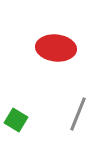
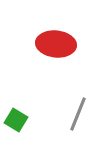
red ellipse: moved 4 px up
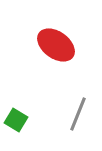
red ellipse: moved 1 px down; rotated 30 degrees clockwise
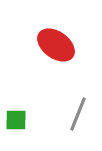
green square: rotated 30 degrees counterclockwise
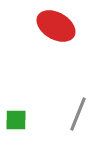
red ellipse: moved 19 px up; rotated 6 degrees counterclockwise
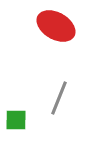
gray line: moved 19 px left, 16 px up
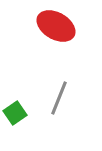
green square: moved 1 px left, 7 px up; rotated 35 degrees counterclockwise
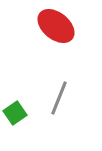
red ellipse: rotated 9 degrees clockwise
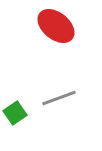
gray line: rotated 48 degrees clockwise
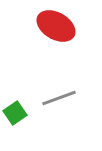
red ellipse: rotated 9 degrees counterclockwise
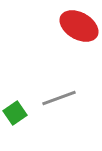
red ellipse: moved 23 px right
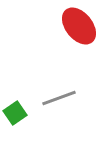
red ellipse: rotated 21 degrees clockwise
